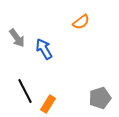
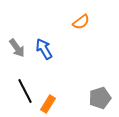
gray arrow: moved 10 px down
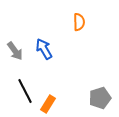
orange semicircle: moved 2 px left; rotated 54 degrees counterclockwise
gray arrow: moved 2 px left, 3 px down
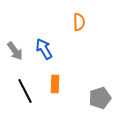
orange rectangle: moved 7 px right, 20 px up; rotated 30 degrees counterclockwise
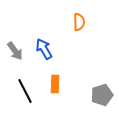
gray pentagon: moved 2 px right, 3 px up
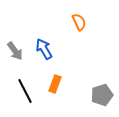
orange semicircle: rotated 24 degrees counterclockwise
orange rectangle: rotated 18 degrees clockwise
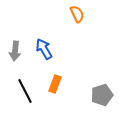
orange semicircle: moved 2 px left, 8 px up
gray arrow: rotated 42 degrees clockwise
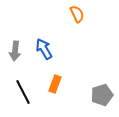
black line: moved 2 px left, 1 px down
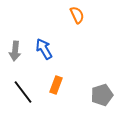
orange semicircle: moved 1 px down
orange rectangle: moved 1 px right, 1 px down
black line: rotated 10 degrees counterclockwise
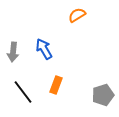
orange semicircle: rotated 96 degrees counterclockwise
gray arrow: moved 2 px left, 1 px down
gray pentagon: moved 1 px right
